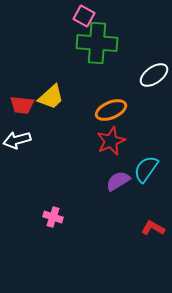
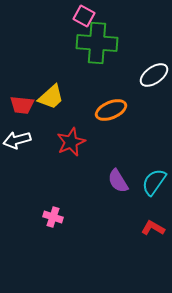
red star: moved 40 px left, 1 px down
cyan semicircle: moved 8 px right, 13 px down
purple semicircle: rotated 90 degrees counterclockwise
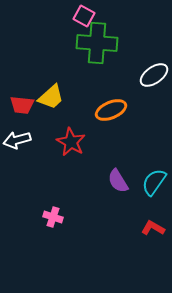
red star: rotated 20 degrees counterclockwise
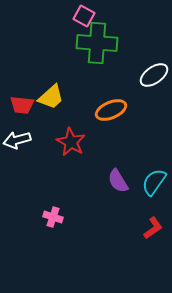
red L-shape: rotated 115 degrees clockwise
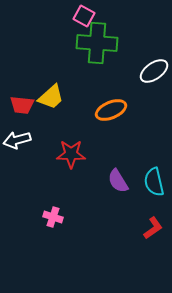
white ellipse: moved 4 px up
red star: moved 12 px down; rotated 28 degrees counterclockwise
cyan semicircle: rotated 48 degrees counterclockwise
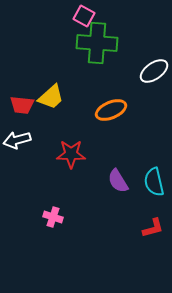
red L-shape: rotated 20 degrees clockwise
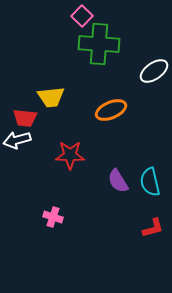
pink square: moved 2 px left; rotated 15 degrees clockwise
green cross: moved 2 px right, 1 px down
yellow trapezoid: rotated 36 degrees clockwise
red trapezoid: moved 3 px right, 13 px down
red star: moved 1 px left, 1 px down
cyan semicircle: moved 4 px left
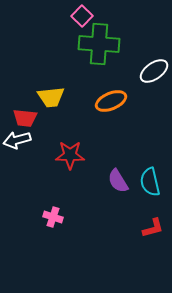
orange ellipse: moved 9 px up
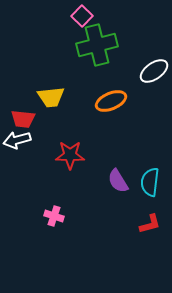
green cross: moved 2 px left, 1 px down; rotated 18 degrees counterclockwise
red trapezoid: moved 2 px left, 1 px down
cyan semicircle: rotated 20 degrees clockwise
pink cross: moved 1 px right, 1 px up
red L-shape: moved 3 px left, 4 px up
